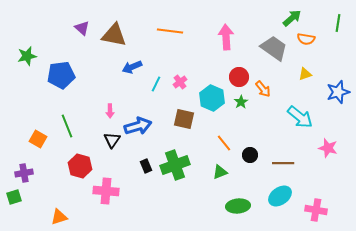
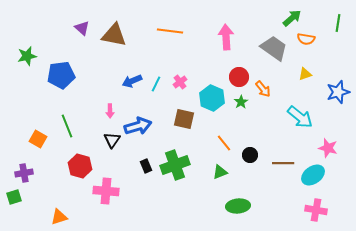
blue arrow at (132, 67): moved 14 px down
cyan ellipse at (280, 196): moved 33 px right, 21 px up
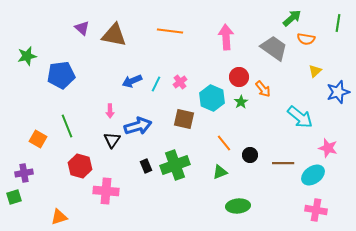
yellow triangle at (305, 74): moved 10 px right, 3 px up; rotated 24 degrees counterclockwise
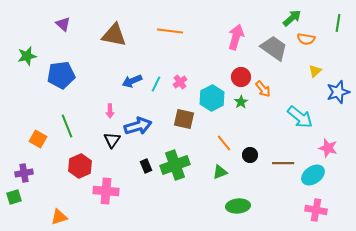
purple triangle at (82, 28): moved 19 px left, 4 px up
pink arrow at (226, 37): moved 10 px right; rotated 20 degrees clockwise
red circle at (239, 77): moved 2 px right
cyan hexagon at (212, 98): rotated 10 degrees clockwise
red hexagon at (80, 166): rotated 20 degrees clockwise
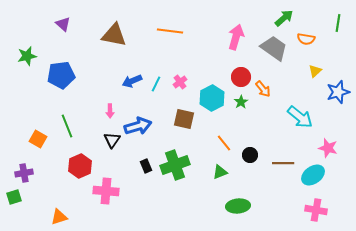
green arrow at (292, 18): moved 8 px left
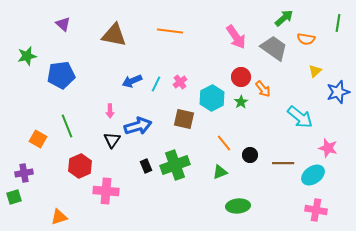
pink arrow at (236, 37): rotated 130 degrees clockwise
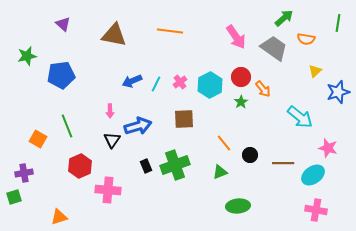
cyan hexagon at (212, 98): moved 2 px left, 13 px up
brown square at (184, 119): rotated 15 degrees counterclockwise
pink cross at (106, 191): moved 2 px right, 1 px up
